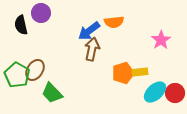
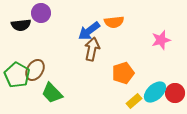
black semicircle: rotated 84 degrees counterclockwise
pink star: rotated 18 degrees clockwise
yellow rectangle: moved 6 px left, 29 px down; rotated 35 degrees counterclockwise
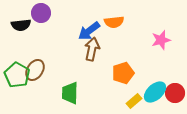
green trapezoid: moved 18 px right; rotated 45 degrees clockwise
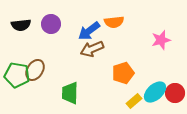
purple circle: moved 10 px right, 11 px down
brown arrow: rotated 125 degrees counterclockwise
green pentagon: rotated 20 degrees counterclockwise
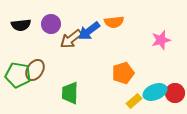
brown arrow: moved 21 px left, 10 px up; rotated 15 degrees counterclockwise
green pentagon: moved 1 px right
cyan ellipse: rotated 20 degrees clockwise
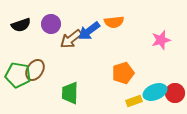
black semicircle: rotated 12 degrees counterclockwise
yellow rectangle: rotated 21 degrees clockwise
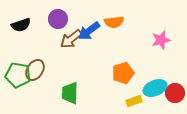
purple circle: moved 7 px right, 5 px up
cyan ellipse: moved 4 px up
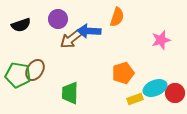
orange semicircle: moved 3 px right, 5 px up; rotated 66 degrees counterclockwise
blue arrow: rotated 40 degrees clockwise
yellow rectangle: moved 1 px right, 2 px up
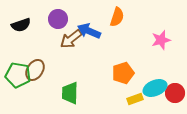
blue arrow: rotated 20 degrees clockwise
